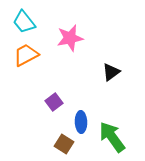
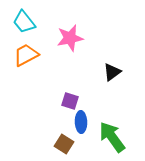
black triangle: moved 1 px right
purple square: moved 16 px right, 1 px up; rotated 36 degrees counterclockwise
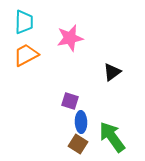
cyan trapezoid: rotated 140 degrees counterclockwise
brown square: moved 14 px right
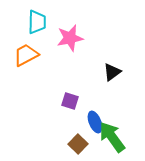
cyan trapezoid: moved 13 px right
blue ellipse: moved 14 px right; rotated 20 degrees counterclockwise
brown square: rotated 12 degrees clockwise
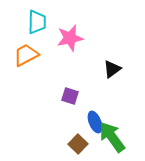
black triangle: moved 3 px up
purple square: moved 5 px up
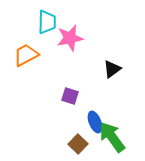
cyan trapezoid: moved 10 px right
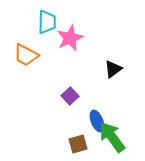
pink star: rotated 12 degrees counterclockwise
orange trapezoid: rotated 124 degrees counterclockwise
black triangle: moved 1 px right
purple square: rotated 30 degrees clockwise
blue ellipse: moved 2 px right, 1 px up
brown square: rotated 30 degrees clockwise
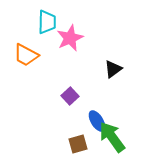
blue ellipse: rotated 10 degrees counterclockwise
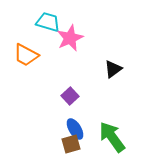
cyan trapezoid: moved 1 px right; rotated 75 degrees counterclockwise
blue ellipse: moved 22 px left, 8 px down
brown square: moved 7 px left
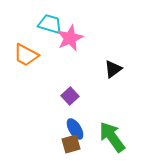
cyan trapezoid: moved 2 px right, 2 px down
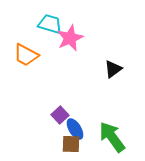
purple square: moved 10 px left, 19 px down
brown square: rotated 18 degrees clockwise
